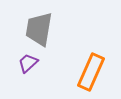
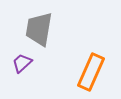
purple trapezoid: moved 6 px left
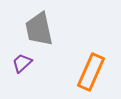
gray trapezoid: rotated 21 degrees counterclockwise
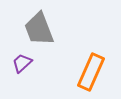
gray trapezoid: rotated 9 degrees counterclockwise
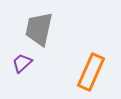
gray trapezoid: rotated 33 degrees clockwise
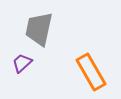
orange rectangle: rotated 54 degrees counterclockwise
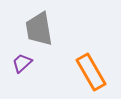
gray trapezoid: rotated 21 degrees counterclockwise
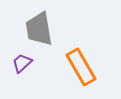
orange rectangle: moved 10 px left, 5 px up
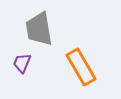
purple trapezoid: rotated 25 degrees counterclockwise
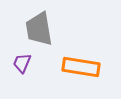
orange rectangle: rotated 51 degrees counterclockwise
